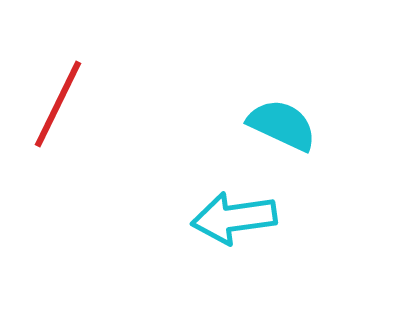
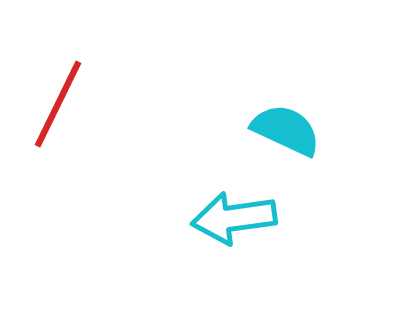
cyan semicircle: moved 4 px right, 5 px down
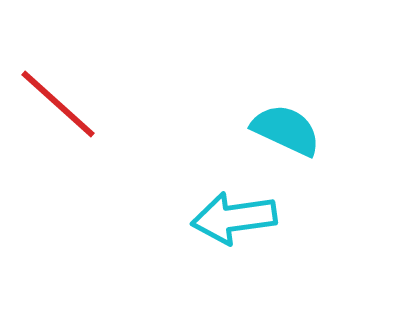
red line: rotated 74 degrees counterclockwise
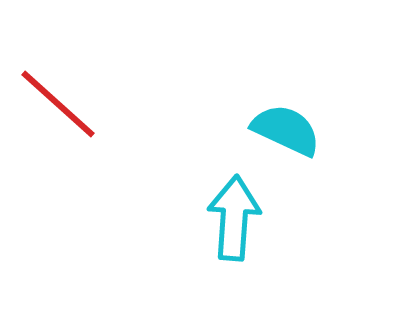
cyan arrow: rotated 102 degrees clockwise
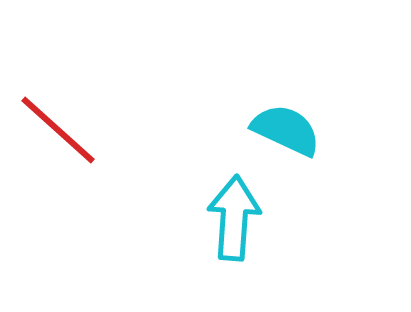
red line: moved 26 px down
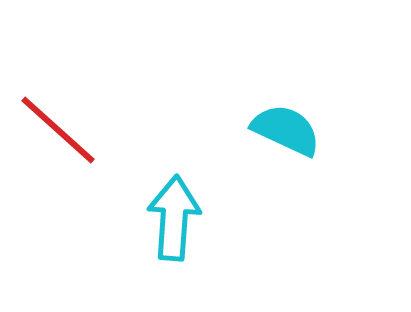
cyan arrow: moved 60 px left
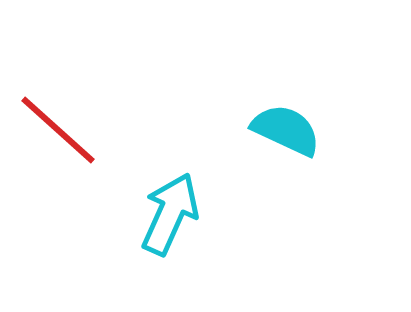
cyan arrow: moved 4 px left, 4 px up; rotated 20 degrees clockwise
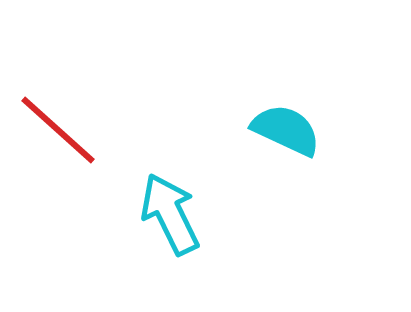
cyan arrow: rotated 50 degrees counterclockwise
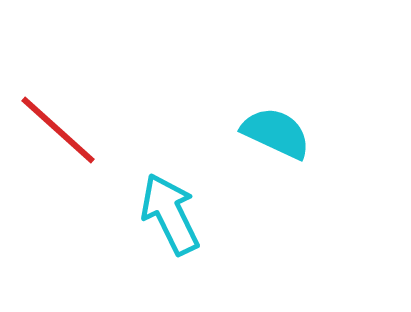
cyan semicircle: moved 10 px left, 3 px down
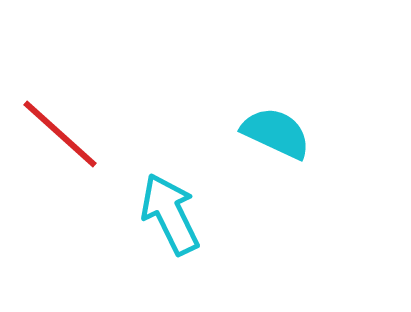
red line: moved 2 px right, 4 px down
